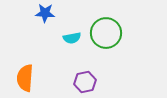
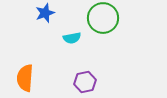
blue star: rotated 24 degrees counterclockwise
green circle: moved 3 px left, 15 px up
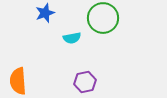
orange semicircle: moved 7 px left, 3 px down; rotated 8 degrees counterclockwise
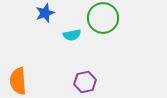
cyan semicircle: moved 3 px up
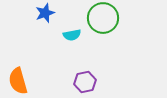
orange semicircle: rotated 12 degrees counterclockwise
